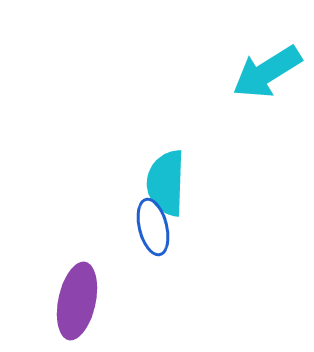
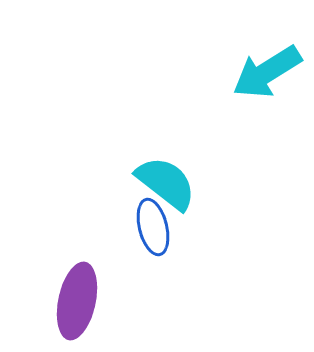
cyan semicircle: rotated 126 degrees clockwise
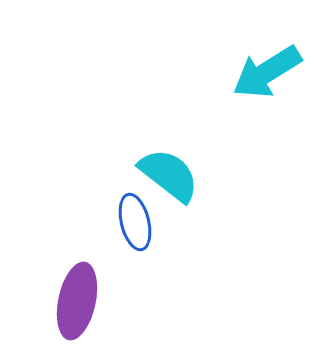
cyan semicircle: moved 3 px right, 8 px up
blue ellipse: moved 18 px left, 5 px up
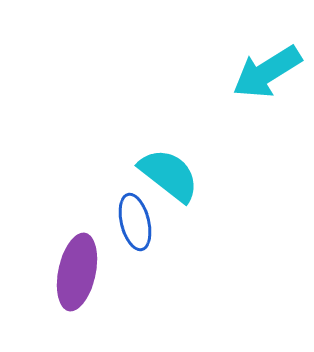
purple ellipse: moved 29 px up
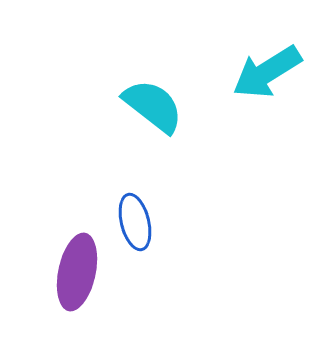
cyan semicircle: moved 16 px left, 69 px up
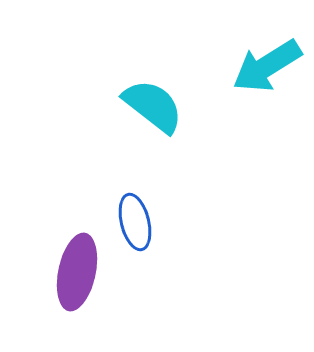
cyan arrow: moved 6 px up
